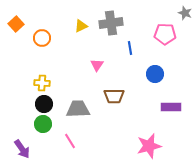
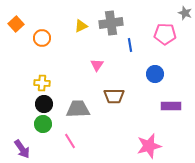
blue line: moved 3 px up
purple rectangle: moved 1 px up
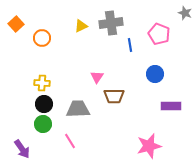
pink pentagon: moved 6 px left; rotated 20 degrees clockwise
pink triangle: moved 12 px down
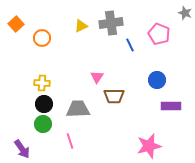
blue line: rotated 16 degrees counterclockwise
blue circle: moved 2 px right, 6 px down
pink line: rotated 14 degrees clockwise
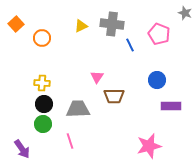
gray cross: moved 1 px right, 1 px down; rotated 15 degrees clockwise
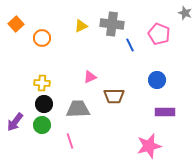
pink triangle: moved 7 px left; rotated 32 degrees clockwise
purple rectangle: moved 6 px left, 6 px down
green circle: moved 1 px left, 1 px down
purple arrow: moved 7 px left, 27 px up; rotated 72 degrees clockwise
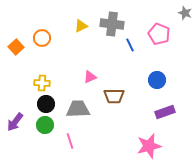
orange square: moved 23 px down
black circle: moved 2 px right
purple rectangle: rotated 18 degrees counterclockwise
green circle: moved 3 px right
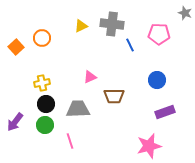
pink pentagon: rotated 20 degrees counterclockwise
yellow cross: rotated 14 degrees counterclockwise
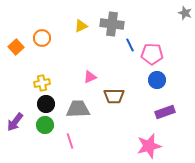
pink pentagon: moved 7 px left, 20 px down
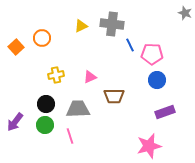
yellow cross: moved 14 px right, 8 px up
pink line: moved 5 px up
